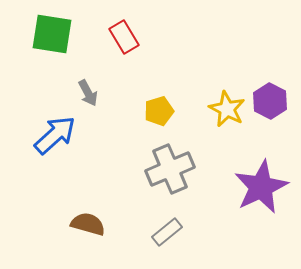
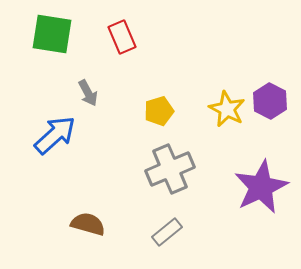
red rectangle: moved 2 px left; rotated 8 degrees clockwise
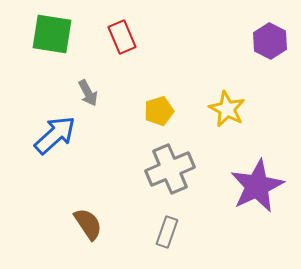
purple hexagon: moved 60 px up
purple star: moved 4 px left, 1 px up
brown semicircle: rotated 40 degrees clockwise
gray rectangle: rotated 32 degrees counterclockwise
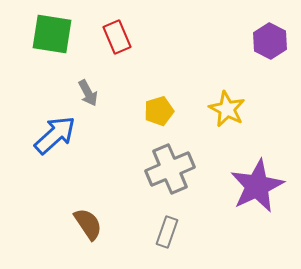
red rectangle: moved 5 px left
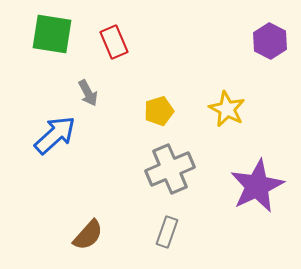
red rectangle: moved 3 px left, 5 px down
brown semicircle: moved 11 px down; rotated 76 degrees clockwise
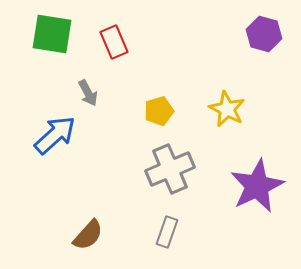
purple hexagon: moved 6 px left, 7 px up; rotated 12 degrees counterclockwise
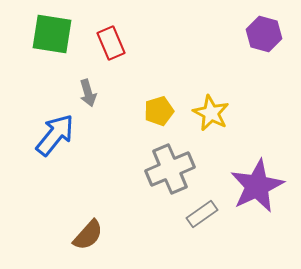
red rectangle: moved 3 px left, 1 px down
gray arrow: rotated 12 degrees clockwise
yellow star: moved 16 px left, 4 px down
blue arrow: rotated 9 degrees counterclockwise
gray rectangle: moved 35 px right, 18 px up; rotated 36 degrees clockwise
